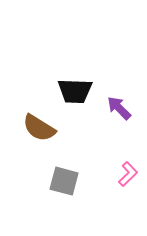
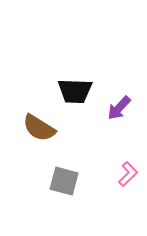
purple arrow: rotated 92 degrees counterclockwise
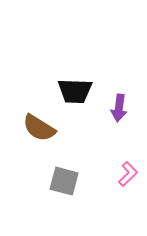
purple arrow: rotated 36 degrees counterclockwise
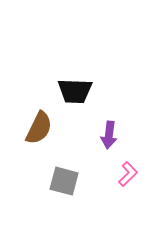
purple arrow: moved 10 px left, 27 px down
brown semicircle: rotated 96 degrees counterclockwise
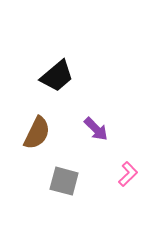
black trapezoid: moved 18 px left, 15 px up; rotated 42 degrees counterclockwise
brown semicircle: moved 2 px left, 5 px down
purple arrow: moved 13 px left, 6 px up; rotated 52 degrees counterclockwise
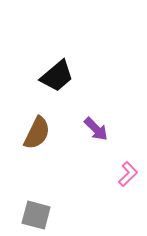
gray square: moved 28 px left, 34 px down
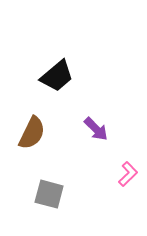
brown semicircle: moved 5 px left
gray square: moved 13 px right, 21 px up
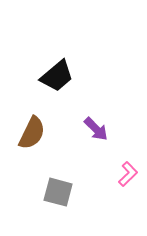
gray square: moved 9 px right, 2 px up
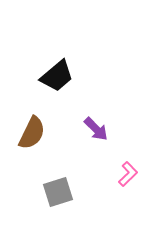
gray square: rotated 32 degrees counterclockwise
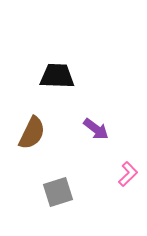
black trapezoid: rotated 138 degrees counterclockwise
purple arrow: rotated 8 degrees counterclockwise
